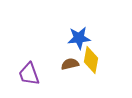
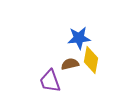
purple trapezoid: moved 21 px right, 7 px down
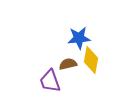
brown semicircle: moved 2 px left
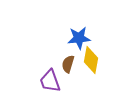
brown semicircle: rotated 60 degrees counterclockwise
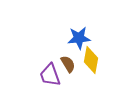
brown semicircle: rotated 132 degrees clockwise
purple trapezoid: moved 6 px up
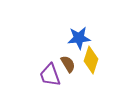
yellow diamond: rotated 8 degrees clockwise
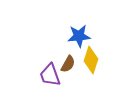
blue star: moved 2 px up
brown semicircle: rotated 60 degrees clockwise
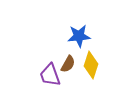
yellow diamond: moved 5 px down
